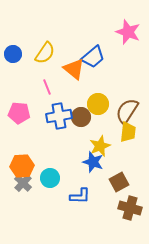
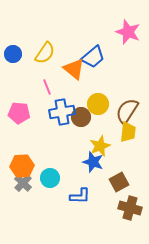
blue cross: moved 3 px right, 4 px up
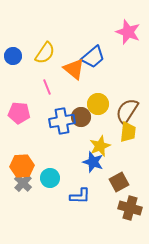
blue circle: moved 2 px down
blue cross: moved 9 px down
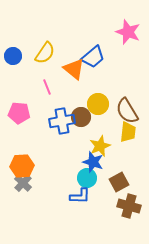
brown semicircle: rotated 64 degrees counterclockwise
cyan circle: moved 37 px right
brown cross: moved 1 px left, 2 px up
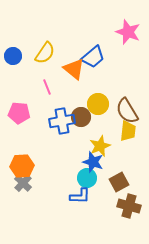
yellow trapezoid: moved 1 px up
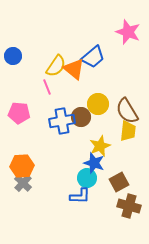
yellow semicircle: moved 11 px right, 13 px down
blue star: moved 1 px right, 1 px down
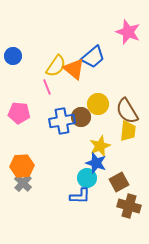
blue star: moved 2 px right
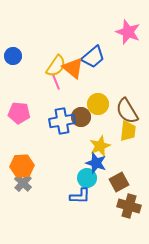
orange triangle: moved 1 px left, 1 px up
pink line: moved 9 px right, 5 px up
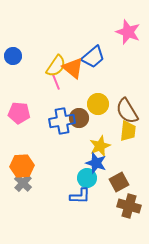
brown circle: moved 2 px left, 1 px down
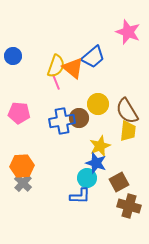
yellow semicircle: rotated 15 degrees counterclockwise
